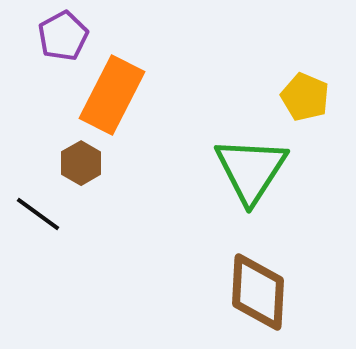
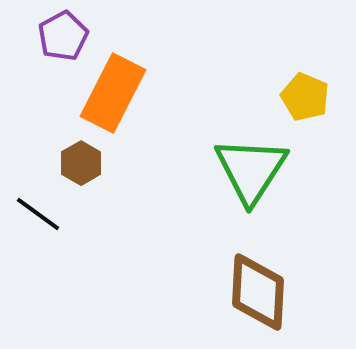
orange rectangle: moved 1 px right, 2 px up
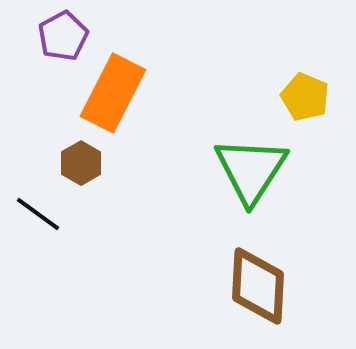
brown diamond: moved 6 px up
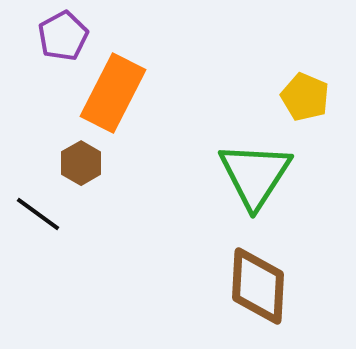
green triangle: moved 4 px right, 5 px down
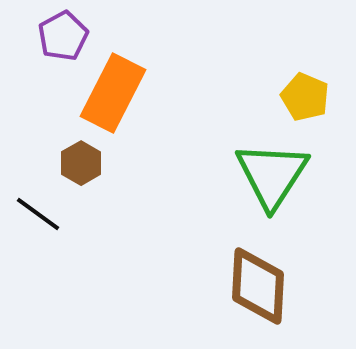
green triangle: moved 17 px right
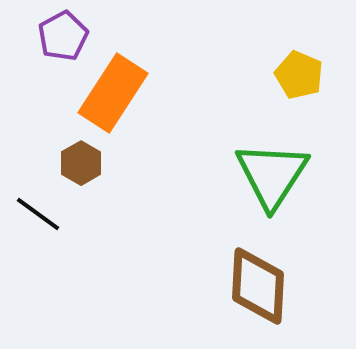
orange rectangle: rotated 6 degrees clockwise
yellow pentagon: moved 6 px left, 22 px up
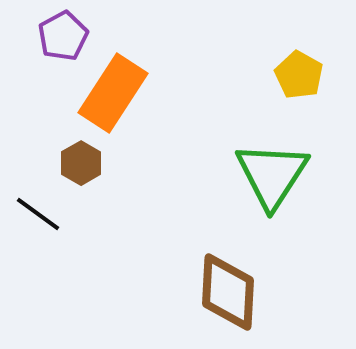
yellow pentagon: rotated 6 degrees clockwise
brown diamond: moved 30 px left, 6 px down
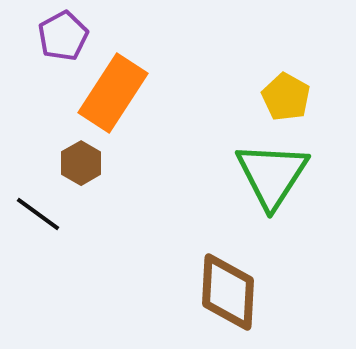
yellow pentagon: moved 13 px left, 22 px down
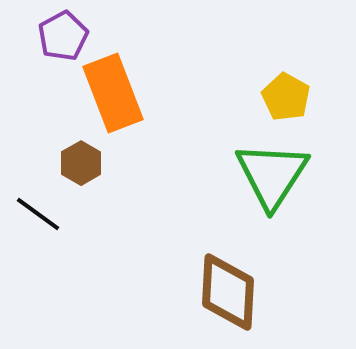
orange rectangle: rotated 54 degrees counterclockwise
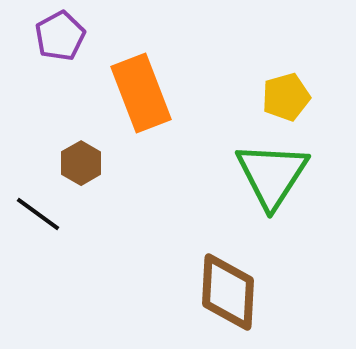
purple pentagon: moved 3 px left
orange rectangle: moved 28 px right
yellow pentagon: rotated 27 degrees clockwise
